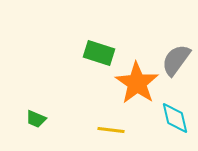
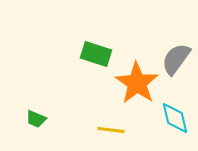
green rectangle: moved 3 px left, 1 px down
gray semicircle: moved 1 px up
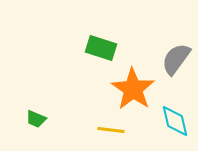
green rectangle: moved 5 px right, 6 px up
orange star: moved 4 px left, 6 px down
cyan diamond: moved 3 px down
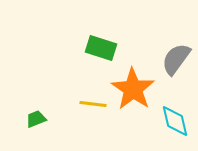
green trapezoid: rotated 135 degrees clockwise
yellow line: moved 18 px left, 26 px up
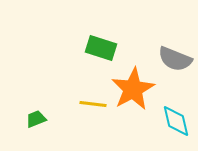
gray semicircle: moved 1 px left; rotated 104 degrees counterclockwise
orange star: rotated 9 degrees clockwise
cyan diamond: moved 1 px right
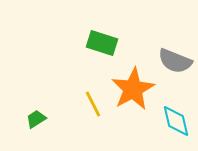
green rectangle: moved 1 px right, 5 px up
gray semicircle: moved 2 px down
yellow line: rotated 56 degrees clockwise
green trapezoid: rotated 10 degrees counterclockwise
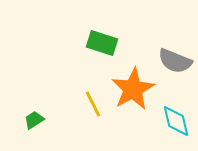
green trapezoid: moved 2 px left, 1 px down
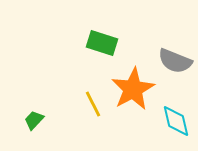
green trapezoid: rotated 15 degrees counterclockwise
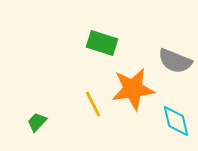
orange star: rotated 21 degrees clockwise
green trapezoid: moved 3 px right, 2 px down
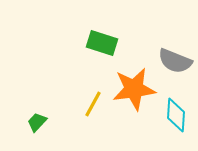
orange star: moved 1 px right
yellow line: rotated 56 degrees clockwise
cyan diamond: moved 6 px up; rotated 16 degrees clockwise
